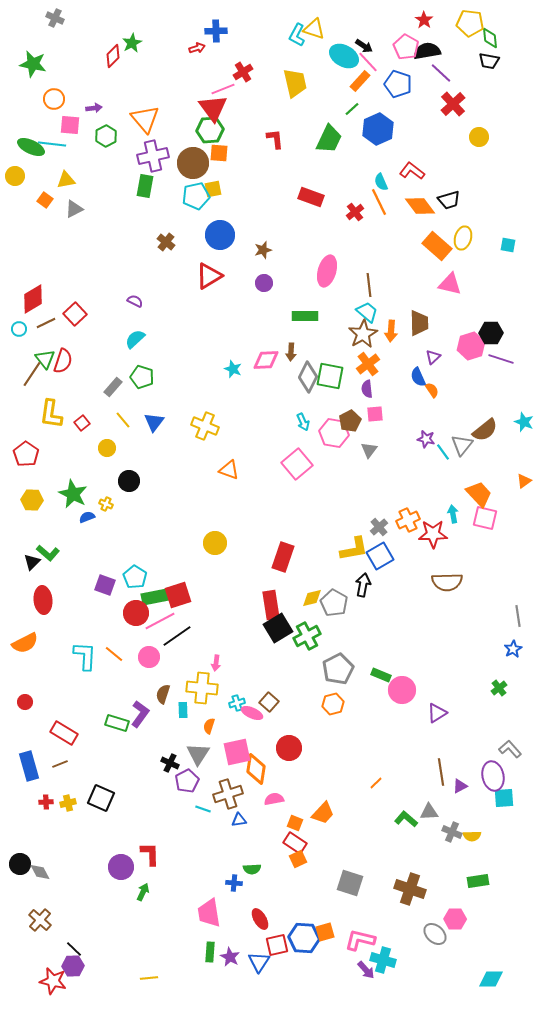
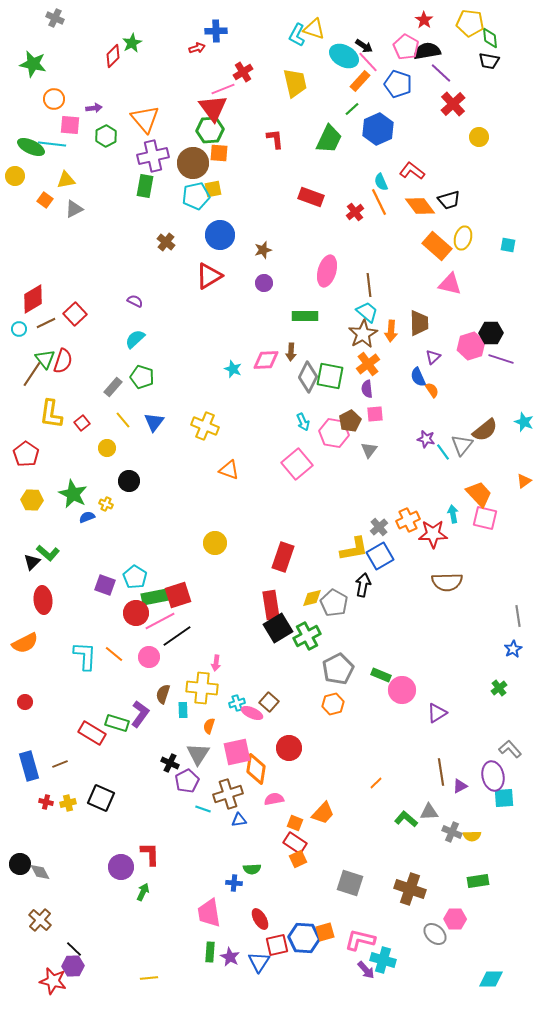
red rectangle at (64, 733): moved 28 px right
red cross at (46, 802): rotated 16 degrees clockwise
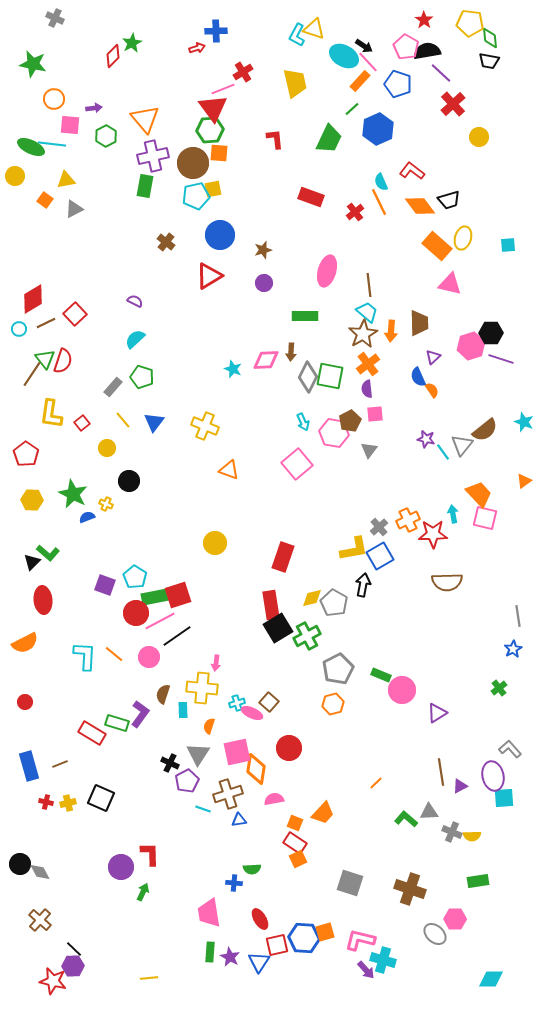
cyan square at (508, 245): rotated 14 degrees counterclockwise
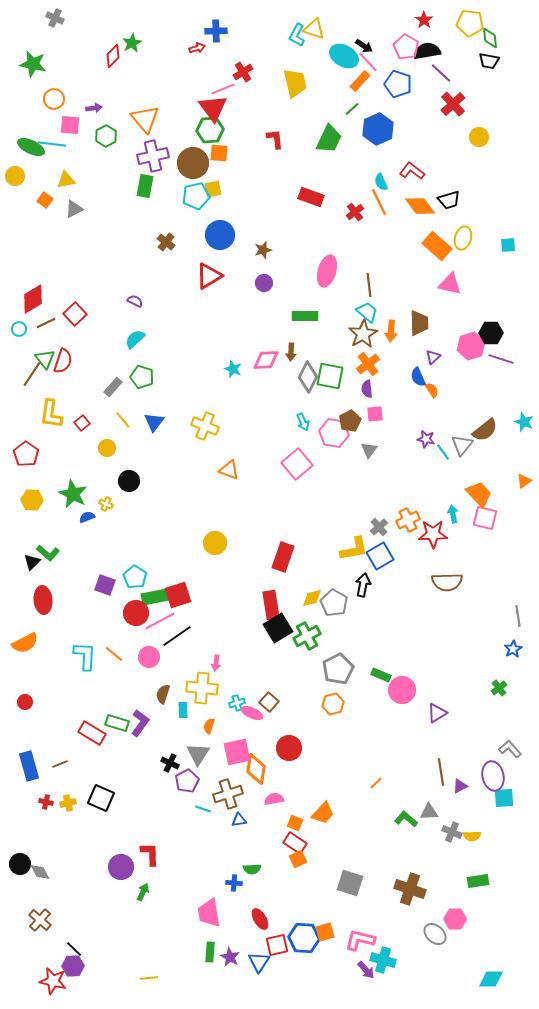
purple L-shape at (140, 714): moved 9 px down
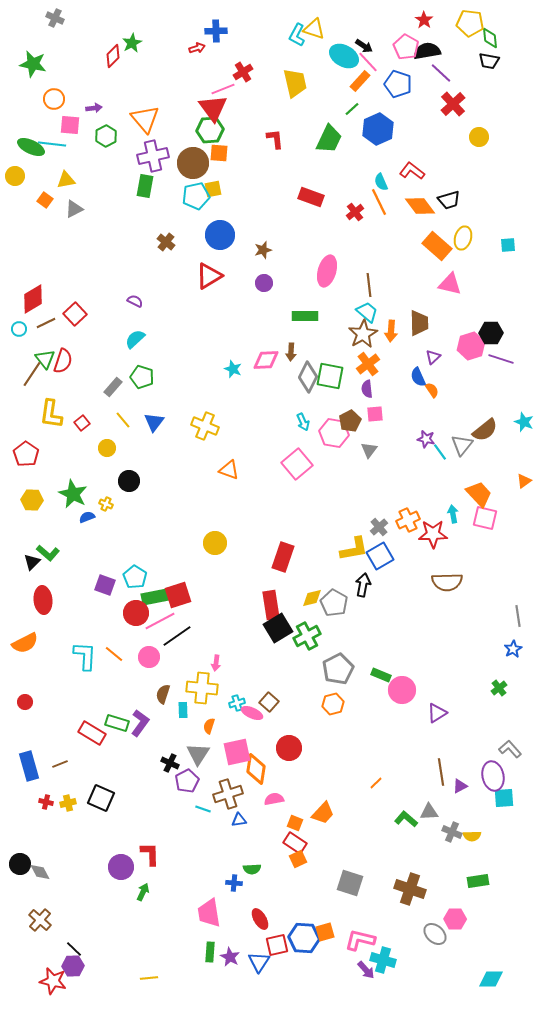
cyan line at (443, 452): moved 3 px left
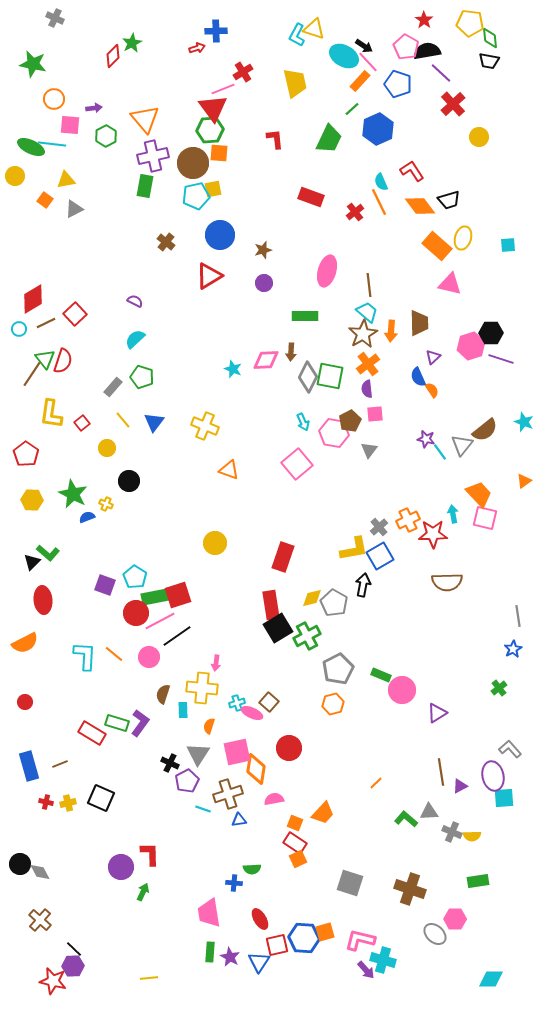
red L-shape at (412, 171): rotated 20 degrees clockwise
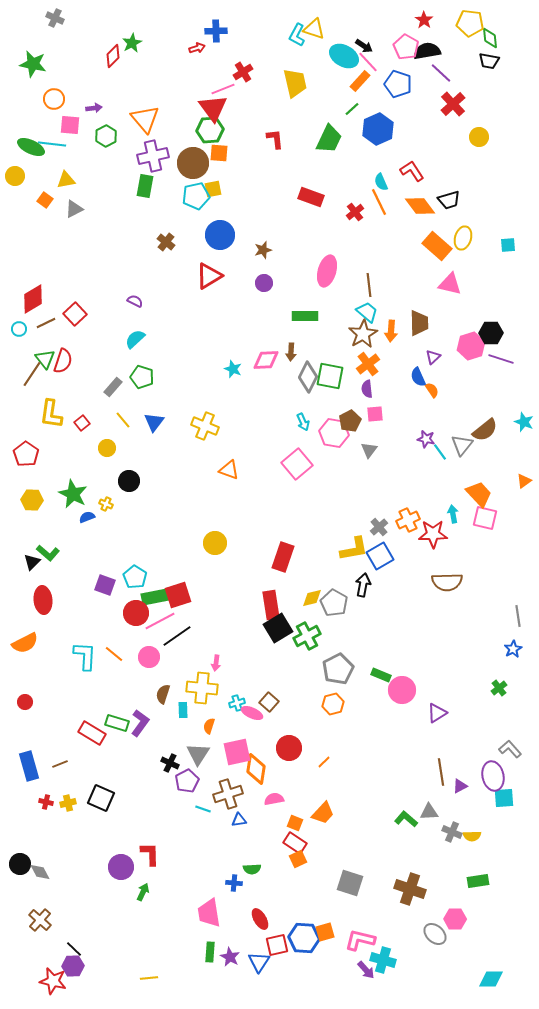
orange line at (376, 783): moved 52 px left, 21 px up
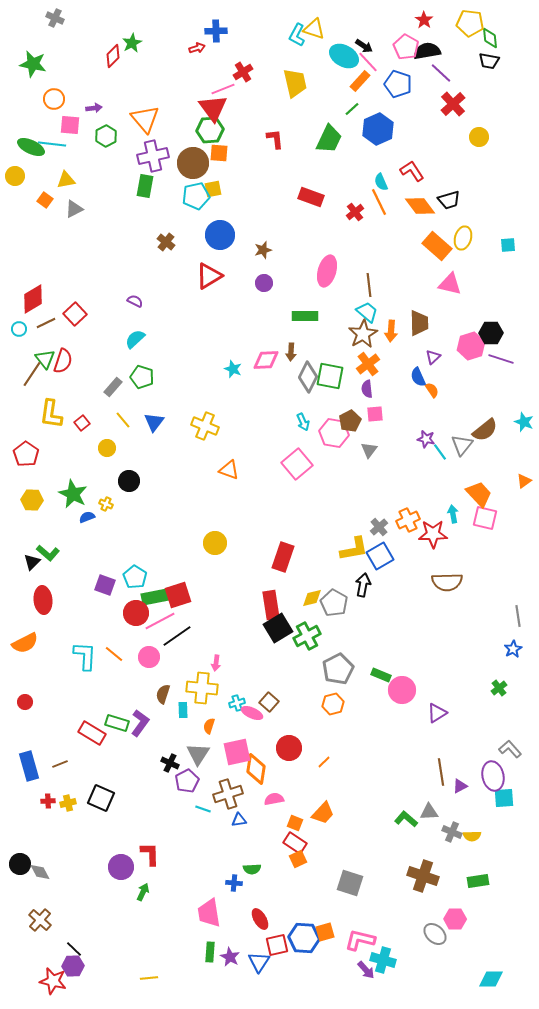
red cross at (46, 802): moved 2 px right, 1 px up; rotated 16 degrees counterclockwise
brown cross at (410, 889): moved 13 px right, 13 px up
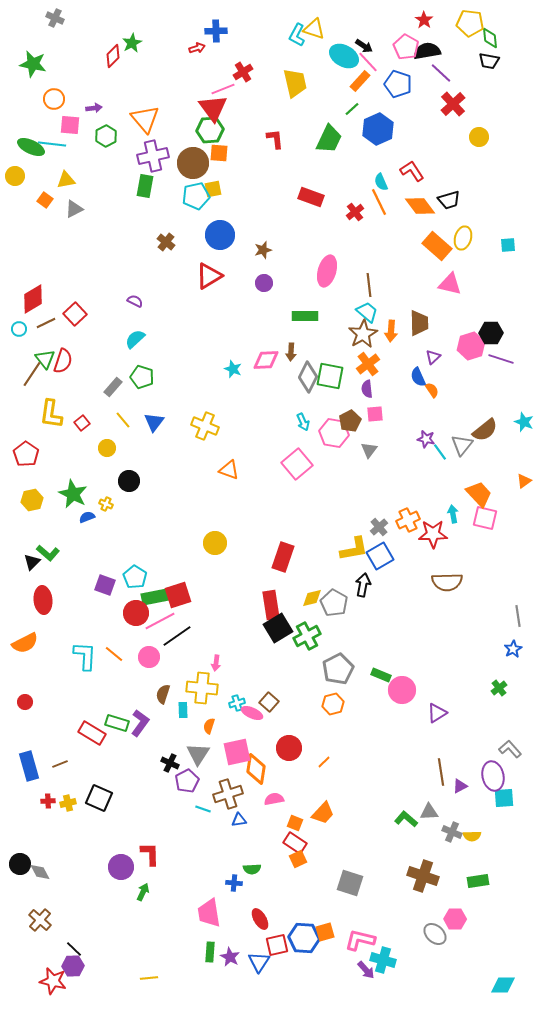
yellow hexagon at (32, 500): rotated 15 degrees counterclockwise
black square at (101, 798): moved 2 px left
cyan diamond at (491, 979): moved 12 px right, 6 px down
